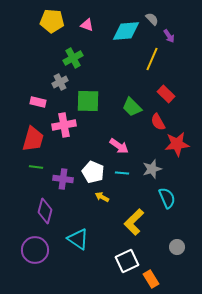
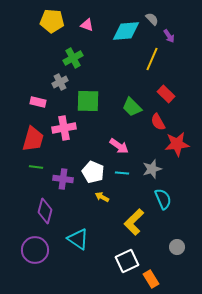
pink cross: moved 3 px down
cyan semicircle: moved 4 px left, 1 px down
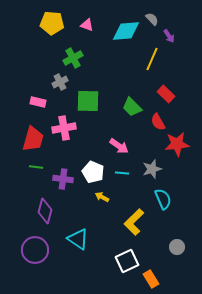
yellow pentagon: moved 2 px down
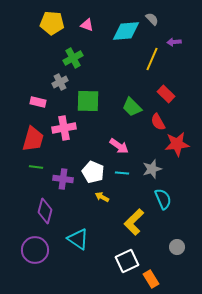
purple arrow: moved 5 px right, 6 px down; rotated 120 degrees clockwise
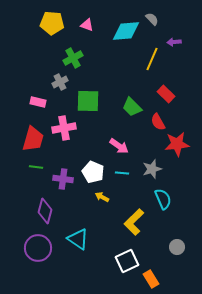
purple circle: moved 3 px right, 2 px up
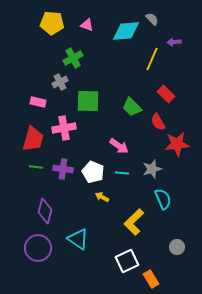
purple cross: moved 10 px up
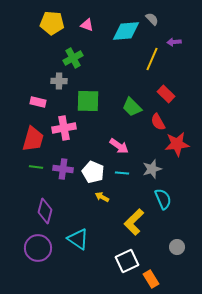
gray cross: moved 1 px left, 1 px up; rotated 28 degrees clockwise
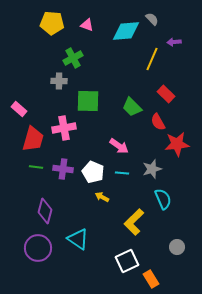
pink rectangle: moved 19 px left, 7 px down; rotated 28 degrees clockwise
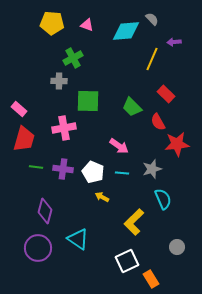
red trapezoid: moved 9 px left
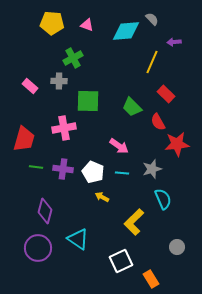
yellow line: moved 3 px down
pink rectangle: moved 11 px right, 23 px up
white square: moved 6 px left
